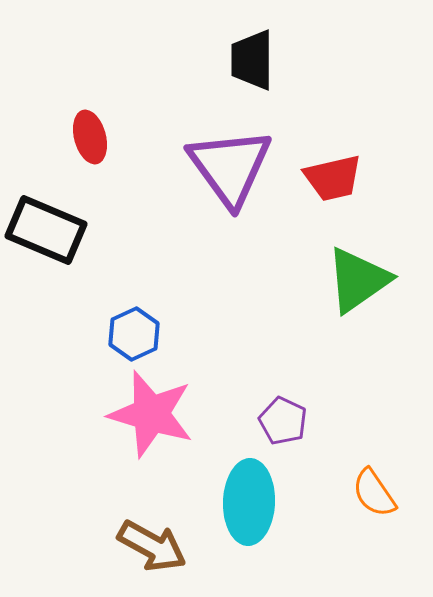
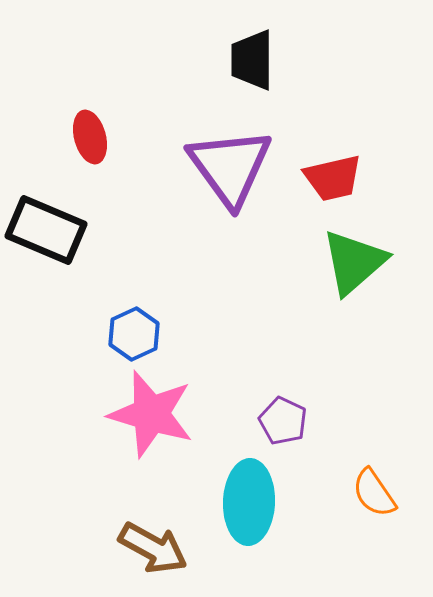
green triangle: moved 4 px left, 18 px up; rotated 6 degrees counterclockwise
brown arrow: moved 1 px right, 2 px down
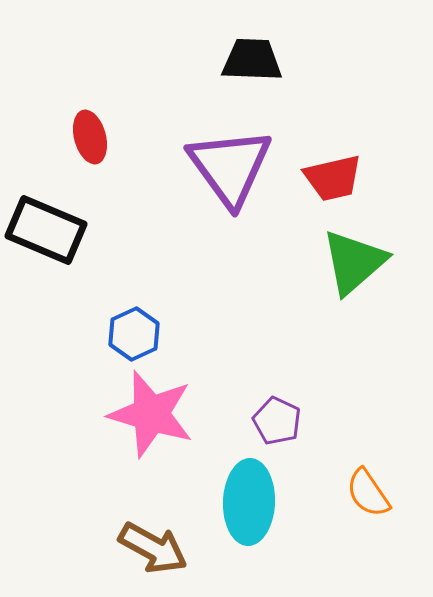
black trapezoid: rotated 92 degrees clockwise
purple pentagon: moved 6 px left
orange semicircle: moved 6 px left
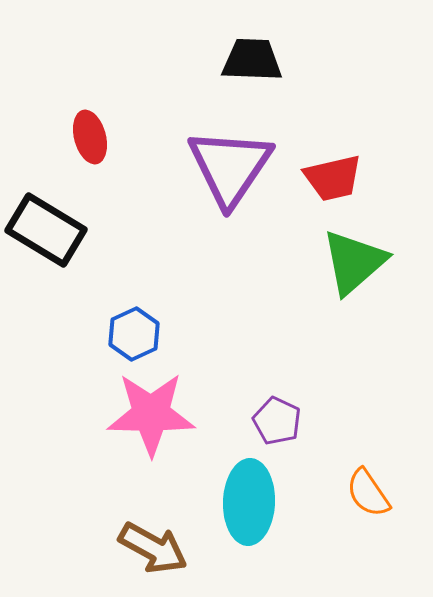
purple triangle: rotated 10 degrees clockwise
black rectangle: rotated 8 degrees clockwise
pink star: rotated 16 degrees counterclockwise
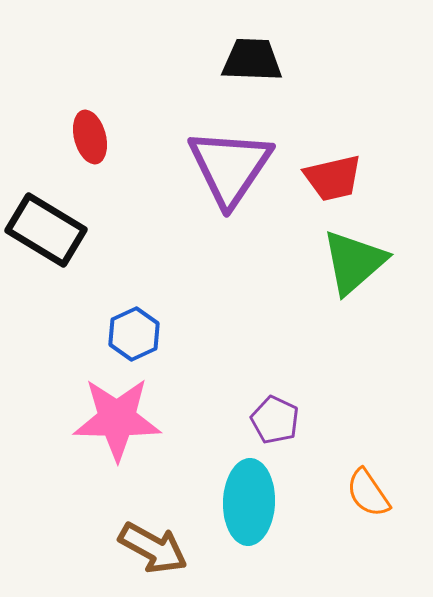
pink star: moved 34 px left, 5 px down
purple pentagon: moved 2 px left, 1 px up
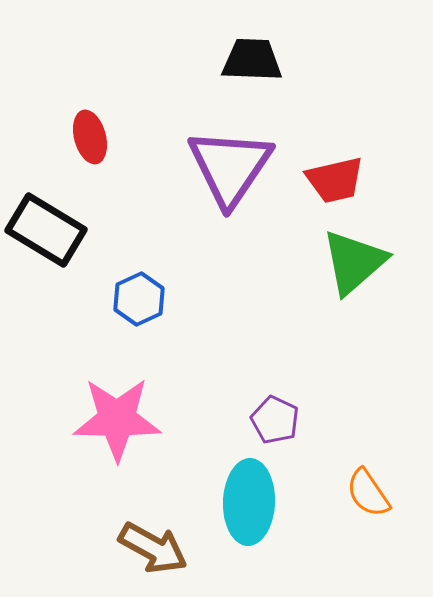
red trapezoid: moved 2 px right, 2 px down
blue hexagon: moved 5 px right, 35 px up
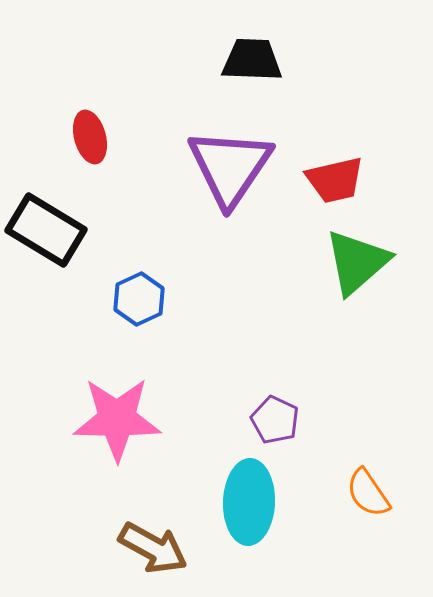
green triangle: moved 3 px right
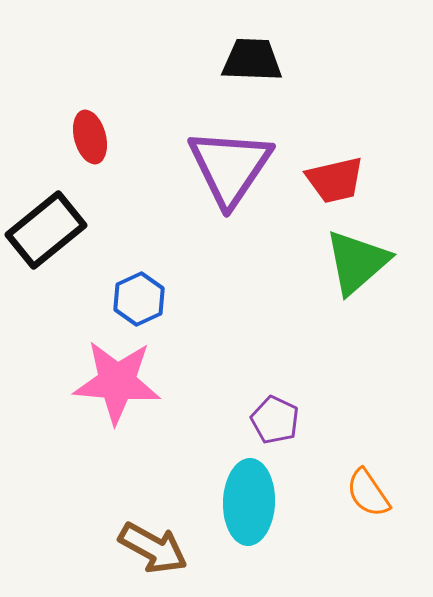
black rectangle: rotated 70 degrees counterclockwise
pink star: moved 37 px up; rotated 4 degrees clockwise
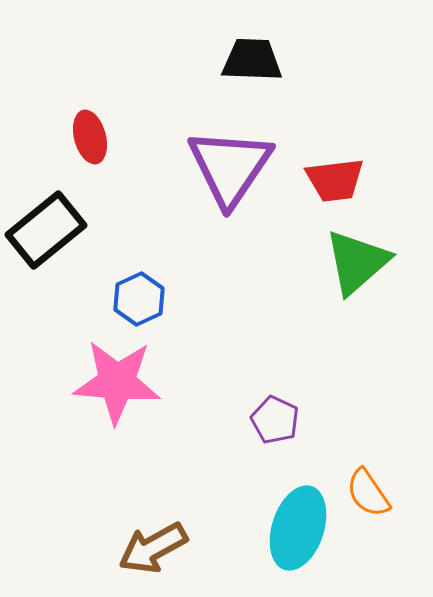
red trapezoid: rotated 6 degrees clockwise
cyan ellipse: moved 49 px right, 26 px down; rotated 16 degrees clockwise
brown arrow: rotated 122 degrees clockwise
